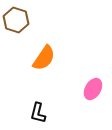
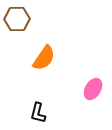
brown hexagon: moved 1 px right, 1 px up; rotated 20 degrees counterclockwise
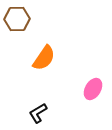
black L-shape: rotated 45 degrees clockwise
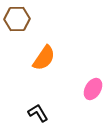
black L-shape: rotated 90 degrees clockwise
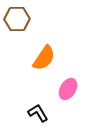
pink ellipse: moved 25 px left
